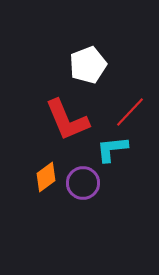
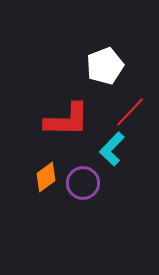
white pentagon: moved 17 px right, 1 px down
red L-shape: rotated 66 degrees counterclockwise
cyan L-shape: rotated 40 degrees counterclockwise
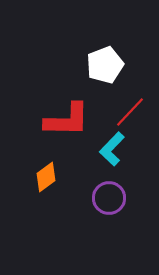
white pentagon: moved 1 px up
purple circle: moved 26 px right, 15 px down
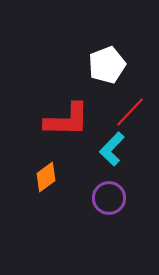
white pentagon: moved 2 px right
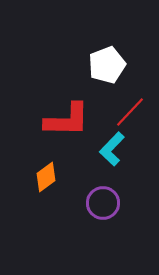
purple circle: moved 6 px left, 5 px down
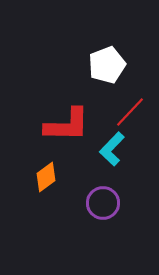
red L-shape: moved 5 px down
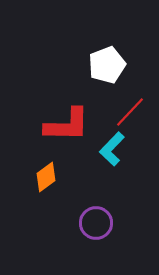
purple circle: moved 7 px left, 20 px down
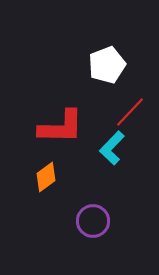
red L-shape: moved 6 px left, 2 px down
cyan L-shape: moved 1 px up
purple circle: moved 3 px left, 2 px up
